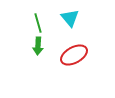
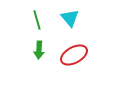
green line: moved 1 px left, 3 px up
green arrow: moved 1 px right, 4 px down
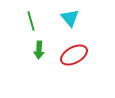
green line: moved 6 px left, 1 px down
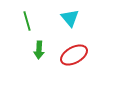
green line: moved 4 px left
